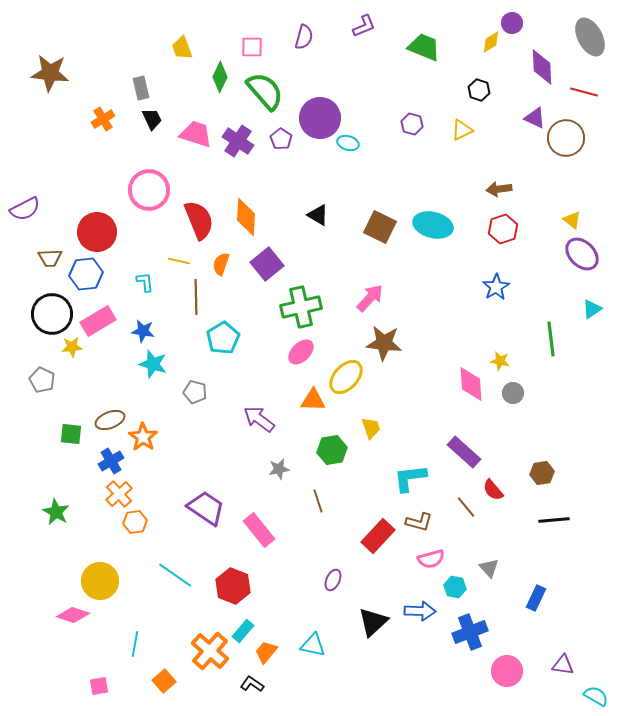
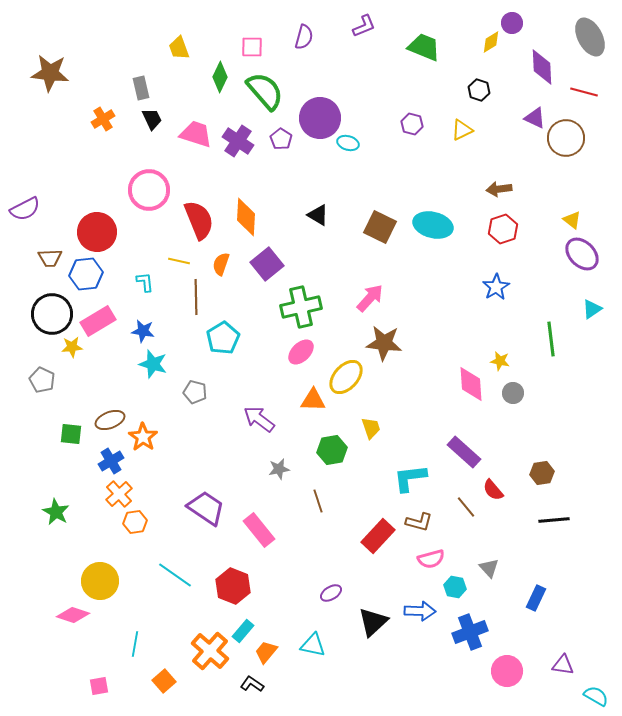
yellow trapezoid at (182, 48): moved 3 px left
purple ellipse at (333, 580): moved 2 px left, 13 px down; rotated 35 degrees clockwise
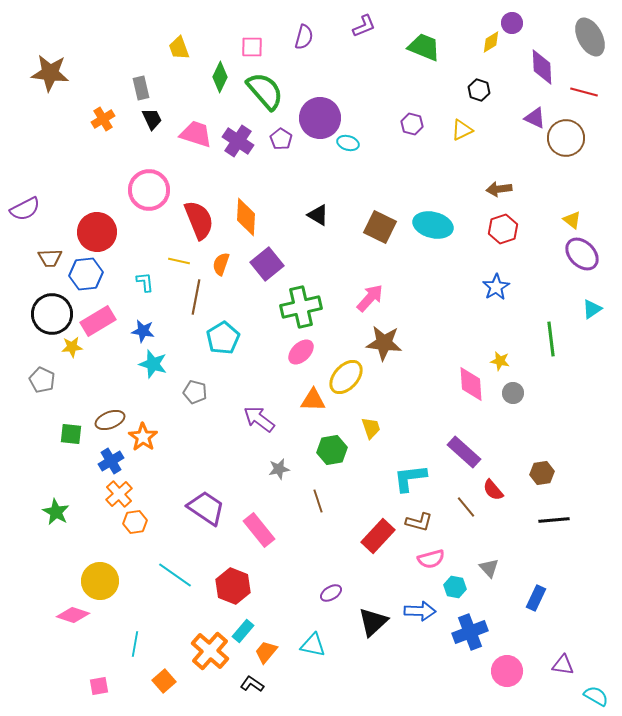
brown line at (196, 297): rotated 12 degrees clockwise
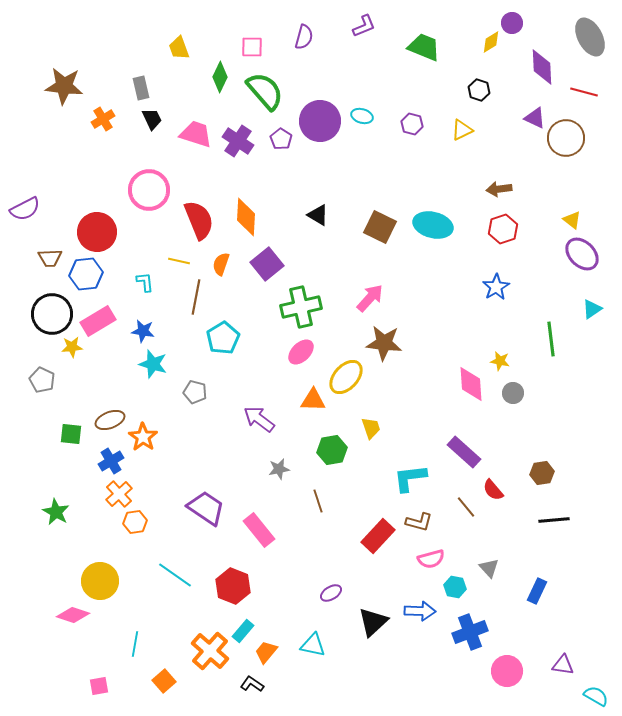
brown star at (50, 73): moved 14 px right, 13 px down
purple circle at (320, 118): moved 3 px down
cyan ellipse at (348, 143): moved 14 px right, 27 px up
blue rectangle at (536, 598): moved 1 px right, 7 px up
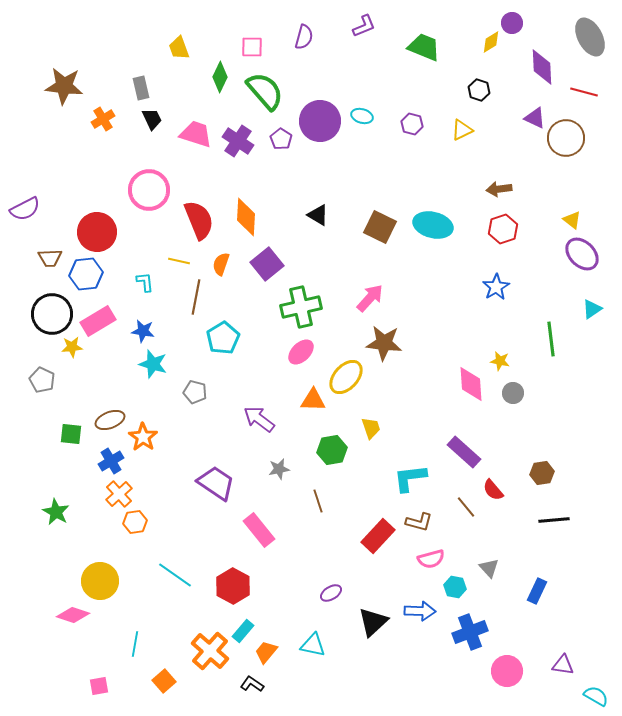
purple trapezoid at (206, 508): moved 10 px right, 25 px up
red hexagon at (233, 586): rotated 8 degrees clockwise
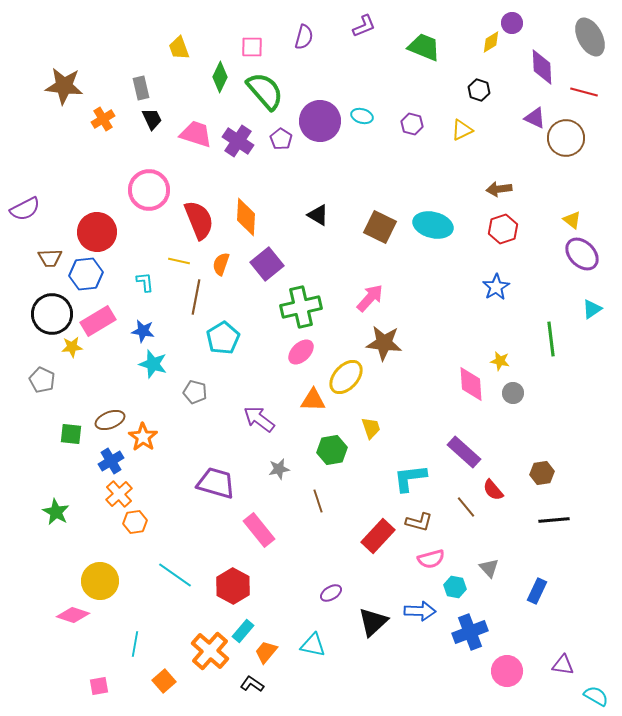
purple trapezoid at (216, 483): rotated 18 degrees counterclockwise
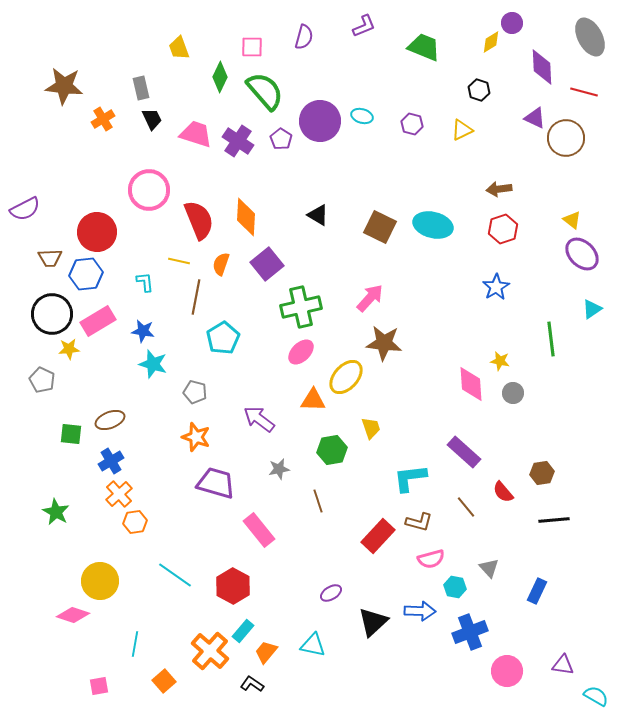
yellow star at (72, 347): moved 3 px left, 2 px down
orange star at (143, 437): moved 53 px right; rotated 16 degrees counterclockwise
red semicircle at (493, 490): moved 10 px right, 2 px down
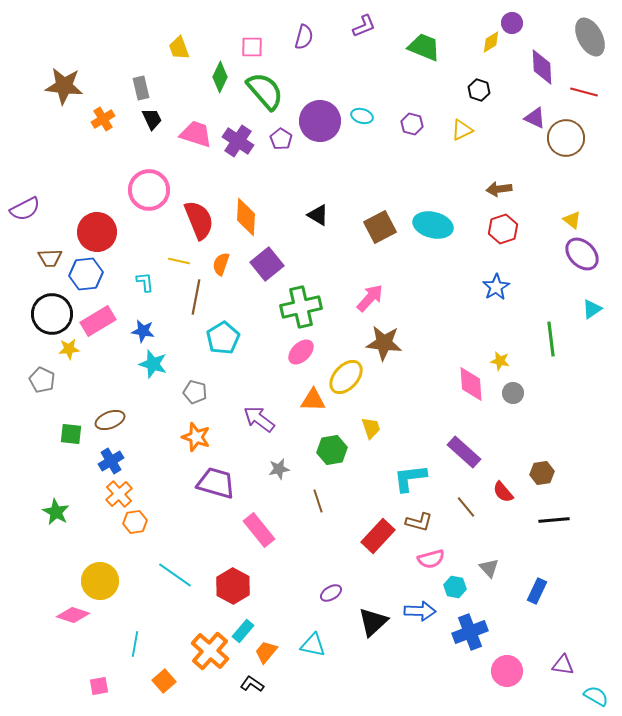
brown square at (380, 227): rotated 36 degrees clockwise
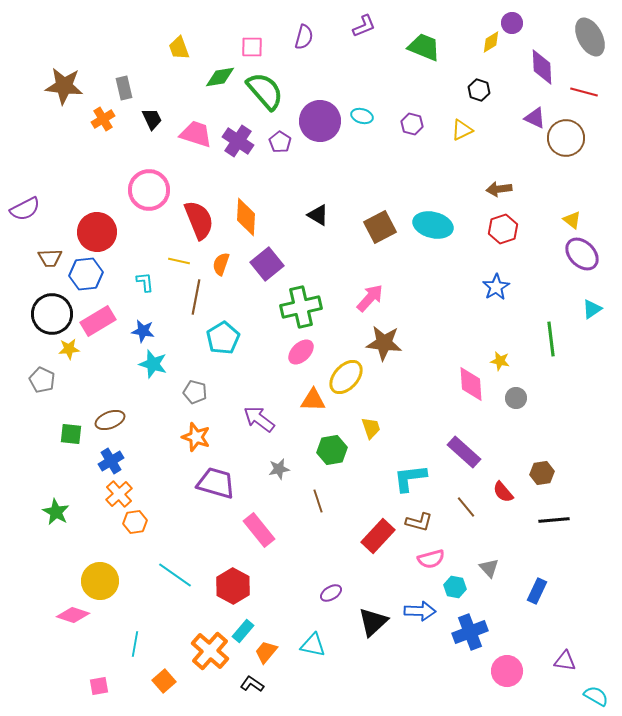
green diamond at (220, 77): rotated 56 degrees clockwise
gray rectangle at (141, 88): moved 17 px left
purple pentagon at (281, 139): moved 1 px left, 3 px down
gray circle at (513, 393): moved 3 px right, 5 px down
purple triangle at (563, 665): moved 2 px right, 4 px up
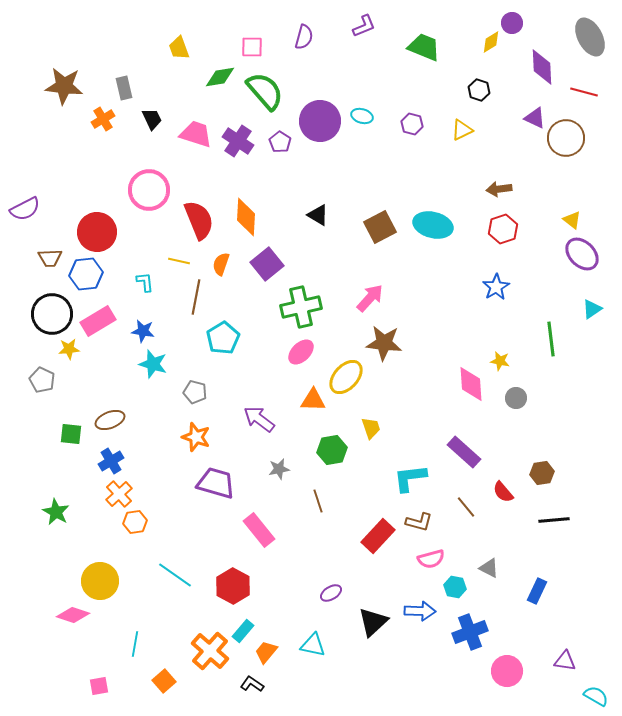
gray triangle at (489, 568): rotated 20 degrees counterclockwise
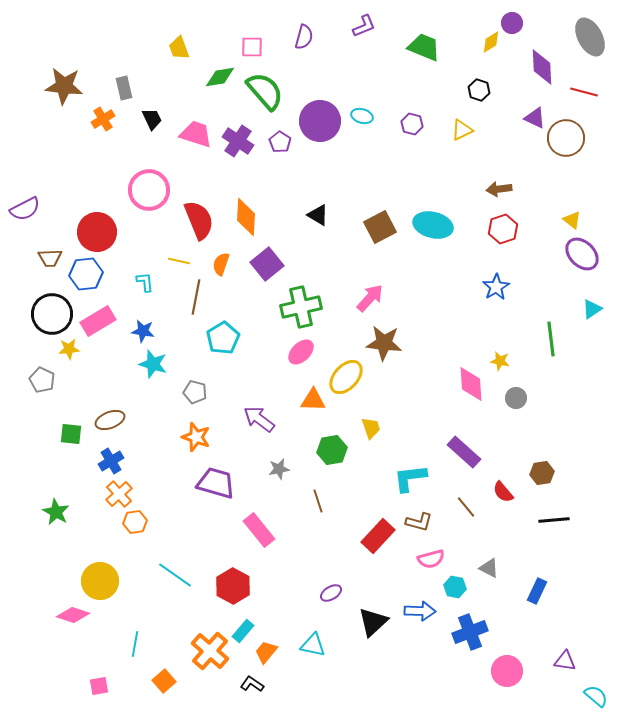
cyan semicircle at (596, 696): rotated 10 degrees clockwise
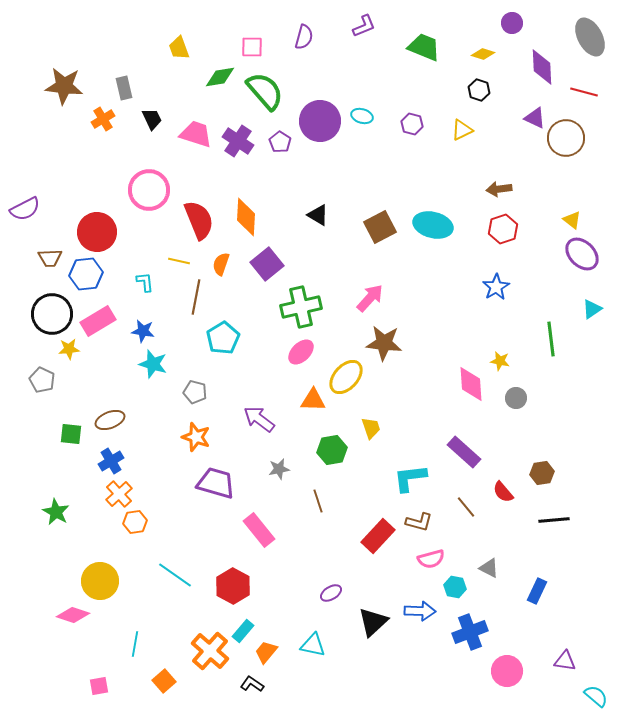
yellow diamond at (491, 42): moved 8 px left, 12 px down; rotated 50 degrees clockwise
